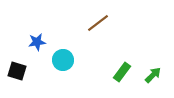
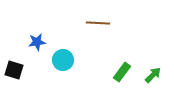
brown line: rotated 40 degrees clockwise
black square: moved 3 px left, 1 px up
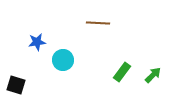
black square: moved 2 px right, 15 px down
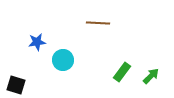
green arrow: moved 2 px left, 1 px down
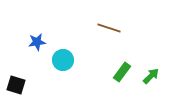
brown line: moved 11 px right, 5 px down; rotated 15 degrees clockwise
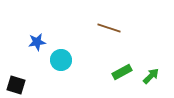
cyan circle: moved 2 px left
green rectangle: rotated 24 degrees clockwise
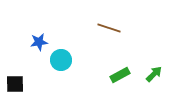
blue star: moved 2 px right
green rectangle: moved 2 px left, 3 px down
green arrow: moved 3 px right, 2 px up
black square: moved 1 px left, 1 px up; rotated 18 degrees counterclockwise
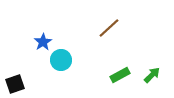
brown line: rotated 60 degrees counterclockwise
blue star: moved 4 px right; rotated 24 degrees counterclockwise
green arrow: moved 2 px left, 1 px down
black square: rotated 18 degrees counterclockwise
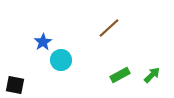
black square: moved 1 px down; rotated 30 degrees clockwise
